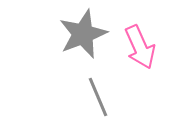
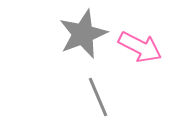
pink arrow: rotated 39 degrees counterclockwise
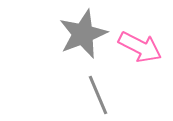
gray line: moved 2 px up
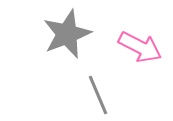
gray star: moved 16 px left
